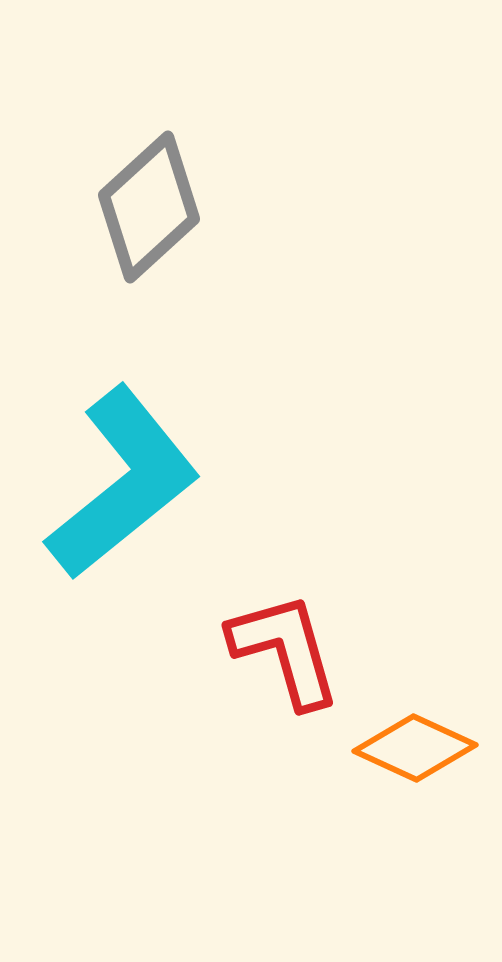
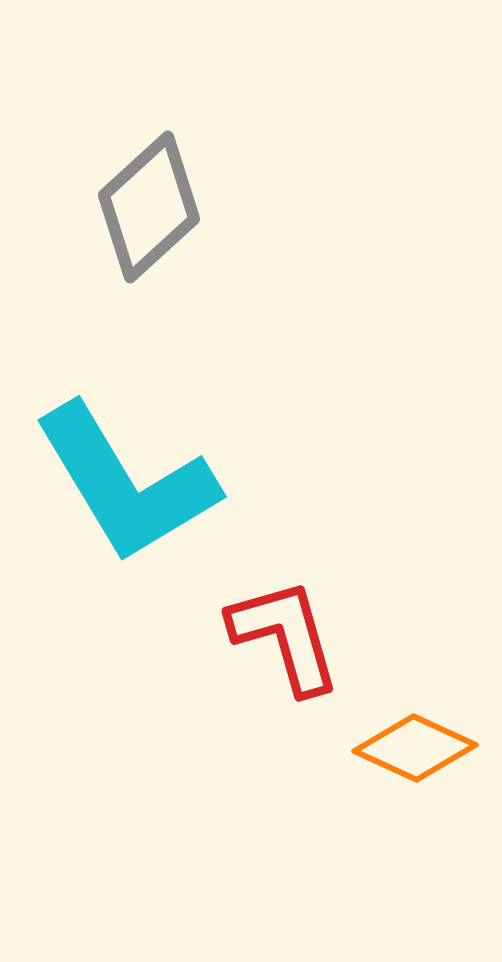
cyan L-shape: moved 3 px right; rotated 98 degrees clockwise
red L-shape: moved 14 px up
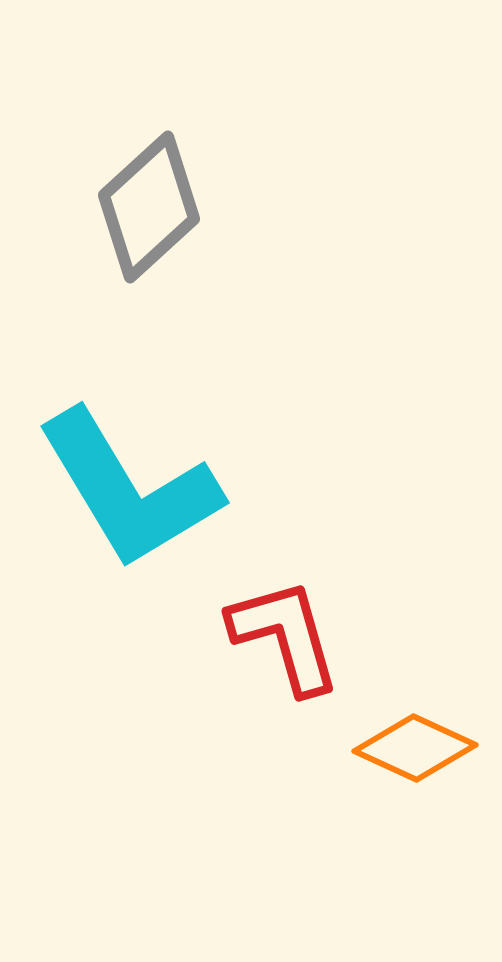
cyan L-shape: moved 3 px right, 6 px down
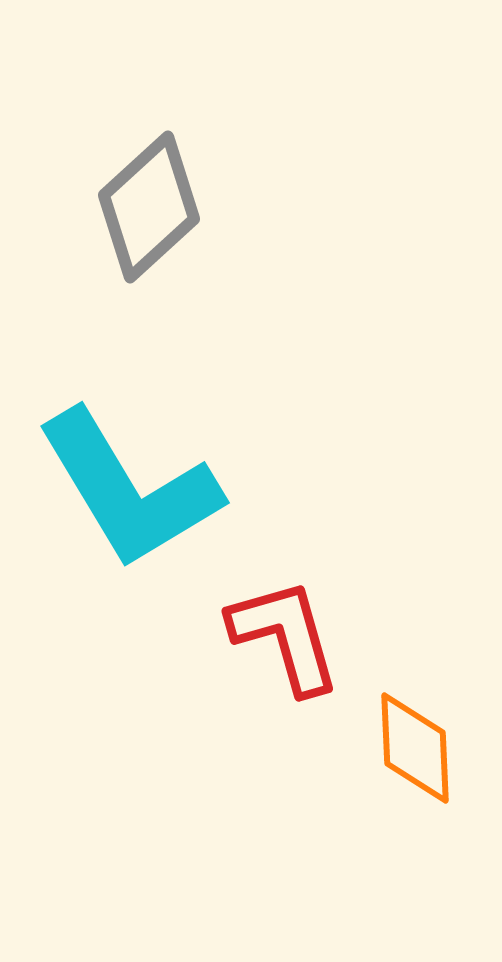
orange diamond: rotated 63 degrees clockwise
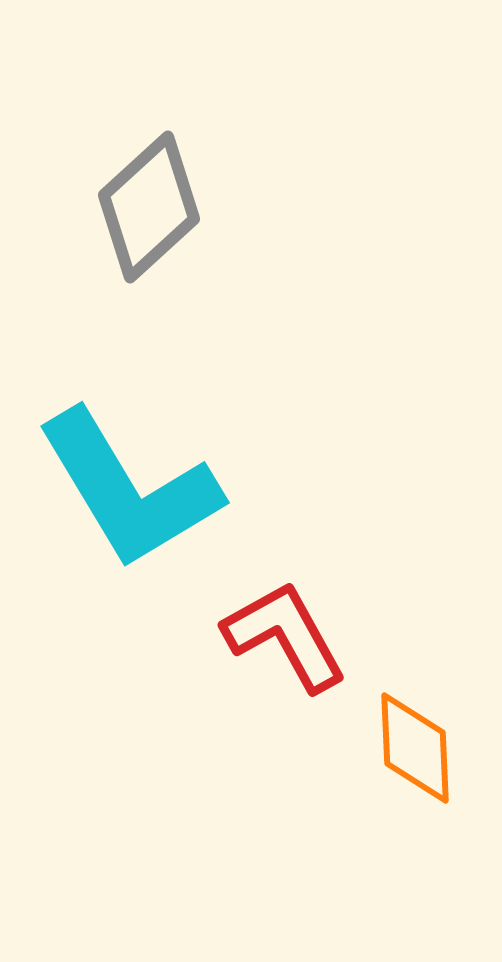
red L-shape: rotated 13 degrees counterclockwise
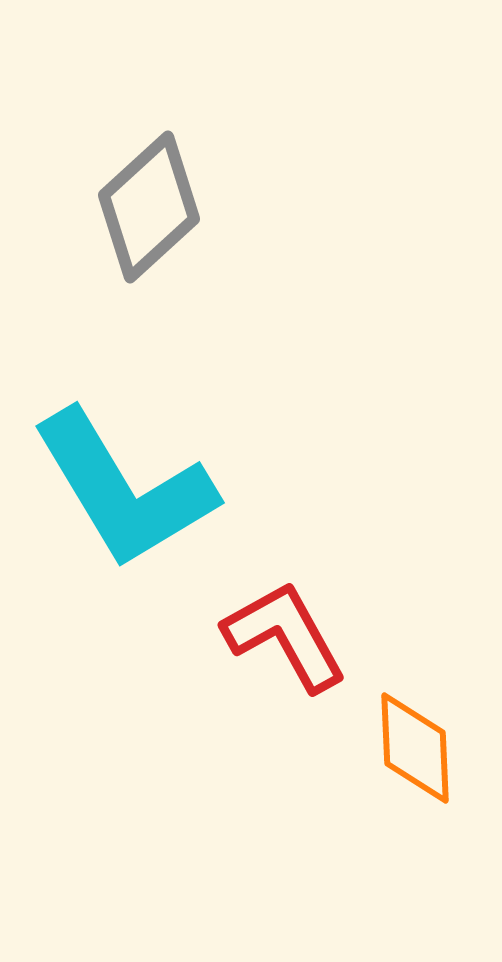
cyan L-shape: moved 5 px left
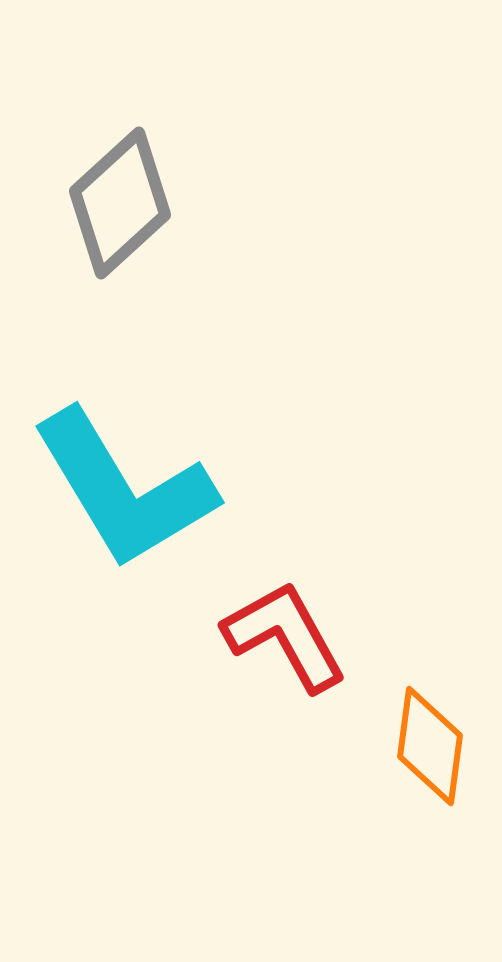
gray diamond: moved 29 px left, 4 px up
orange diamond: moved 15 px right, 2 px up; rotated 10 degrees clockwise
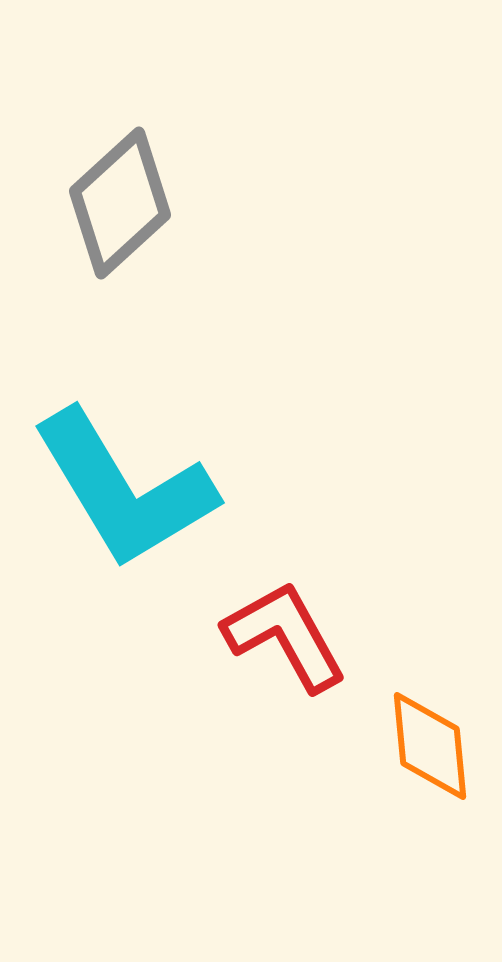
orange diamond: rotated 13 degrees counterclockwise
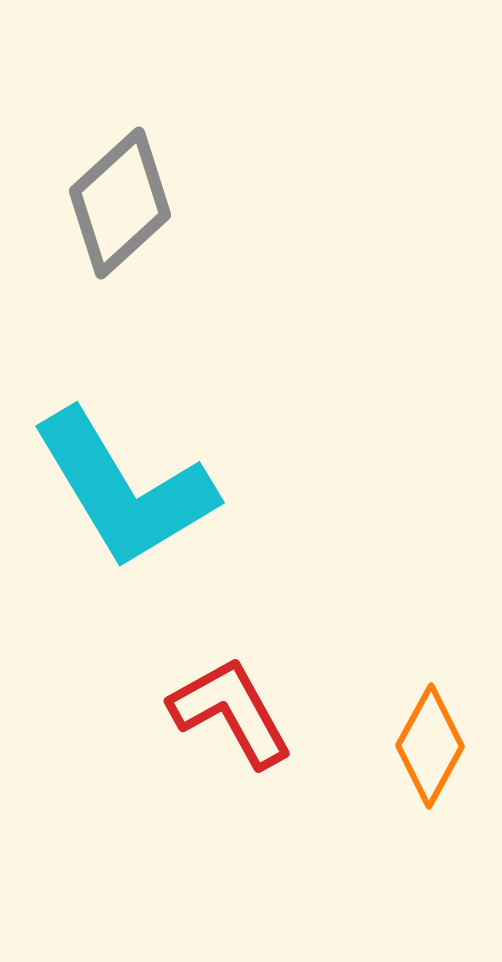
red L-shape: moved 54 px left, 76 px down
orange diamond: rotated 34 degrees clockwise
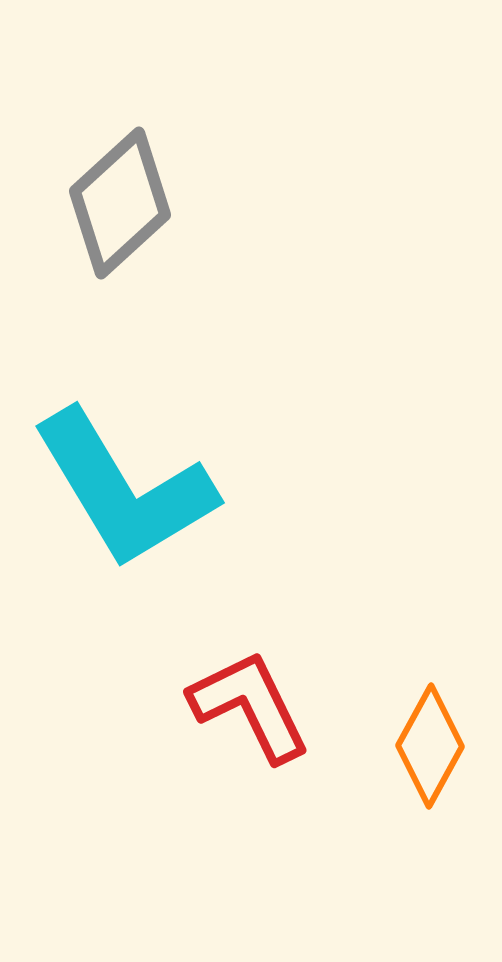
red L-shape: moved 19 px right, 6 px up; rotated 3 degrees clockwise
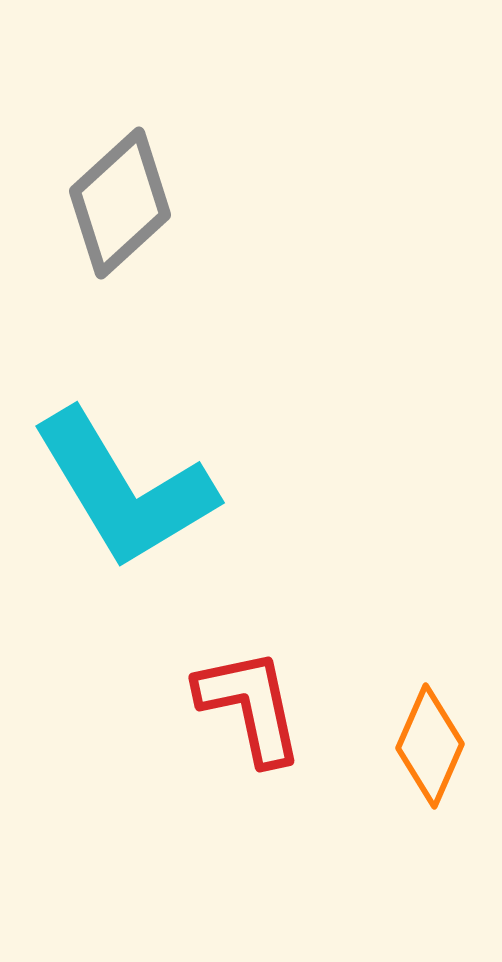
red L-shape: rotated 14 degrees clockwise
orange diamond: rotated 5 degrees counterclockwise
